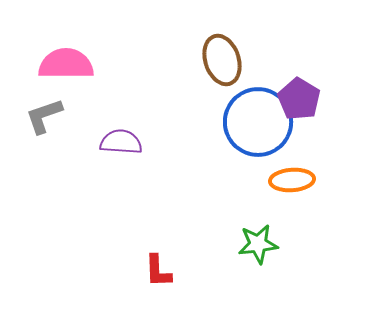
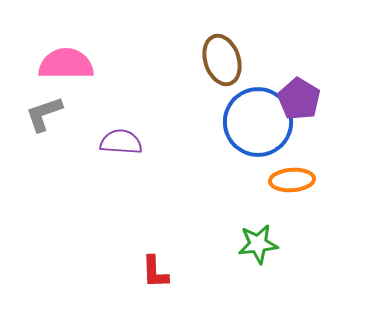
gray L-shape: moved 2 px up
red L-shape: moved 3 px left, 1 px down
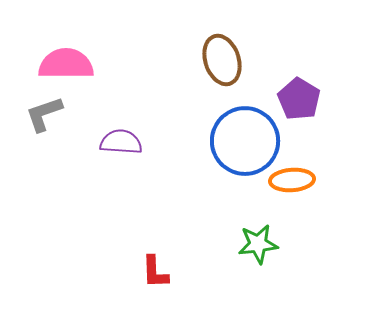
blue circle: moved 13 px left, 19 px down
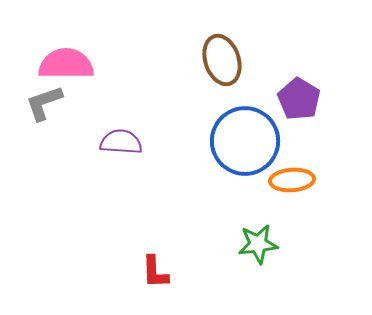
gray L-shape: moved 11 px up
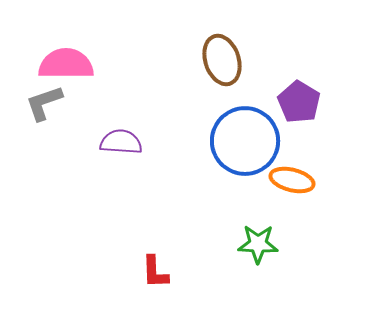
purple pentagon: moved 3 px down
orange ellipse: rotated 18 degrees clockwise
green star: rotated 9 degrees clockwise
